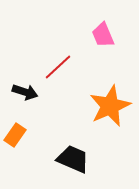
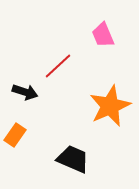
red line: moved 1 px up
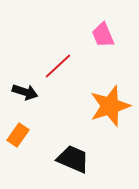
orange star: rotated 6 degrees clockwise
orange rectangle: moved 3 px right
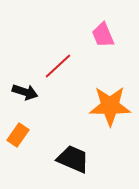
orange star: rotated 18 degrees clockwise
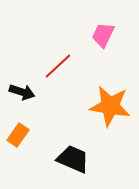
pink trapezoid: rotated 48 degrees clockwise
black arrow: moved 3 px left
orange star: rotated 9 degrees clockwise
